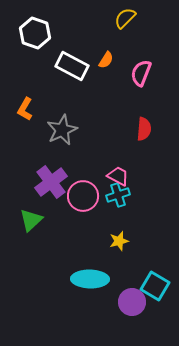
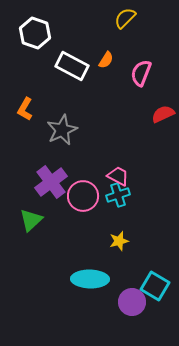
red semicircle: moved 19 px right, 15 px up; rotated 120 degrees counterclockwise
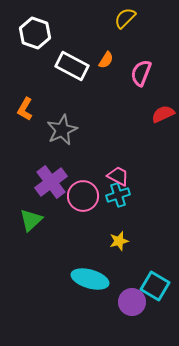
cyan ellipse: rotated 15 degrees clockwise
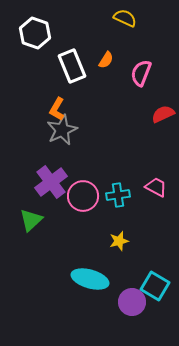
yellow semicircle: rotated 70 degrees clockwise
white rectangle: rotated 40 degrees clockwise
orange L-shape: moved 32 px right
pink trapezoid: moved 38 px right, 11 px down
cyan cross: rotated 10 degrees clockwise
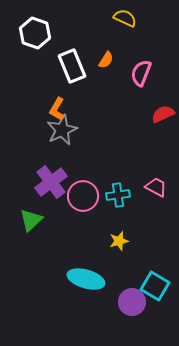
cyan ellipse: moved 4 px left
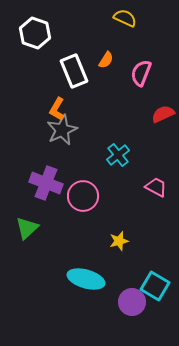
white rectangle: moved 2 px right, 5 px down
purple cross: moved 5 px left, 1 px down; rotated 32 degrees counterclockwise
cyan cross: moved 40 px up; rotated 30 degrees counterclockwise
green triangle: moved 4 px left, 8 px down
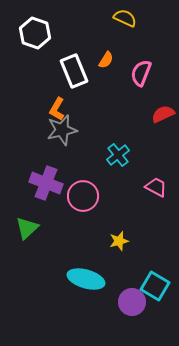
gray star: rotated 12 degrees clockwise
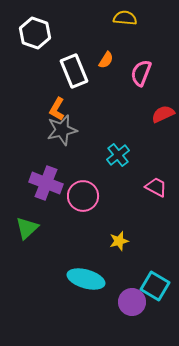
yellow semicircle: rotated 20 degrees counterclockwise
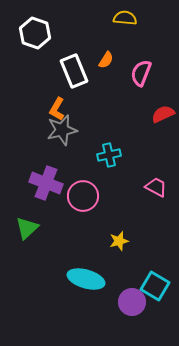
cyan cross: moved 9 px left; rotated 25 degrees clockwise
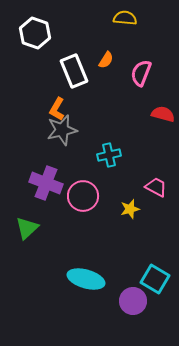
red semicircle: rotated 40 degrees clockwise
yellow star: moved 11 px right, 32 px up
cyan square: moved 7 px up
purple circle: moved 1 px right, 1 px up
